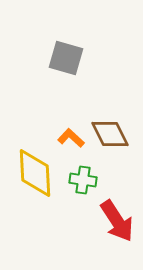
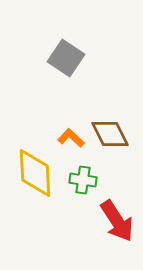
gray square: rotated 18 degrees clockwise
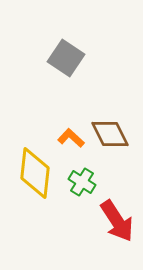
yellow diamond: rotated 9 degrees clockwise
green cross: moved 1 px left, 2 px down; rotated 24 degrees clockwise
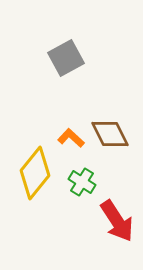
gray square: rotated 27 degrees clockwise
yellow diamond: rotated 33 degrees clockwise
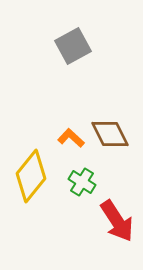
gray square: moved 7 px right, 12 px up
yellow diamond: moved 4 px left, 3 px down
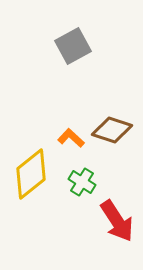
brown diamond: moved 2 px right, 4 px up; rotated 45 degrees counterclockwise
yellow diamond: moved 2 px up; rotated 12 degrees clockwise
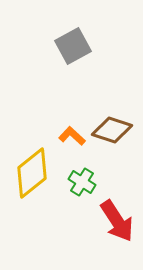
orange L-shape: moved 1 px right, 2 px up
yellow diamond: moved 1 px right, 1 px up
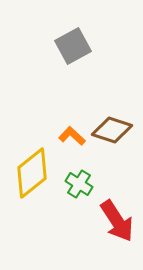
green cross: moved 3 px left, 2 px down
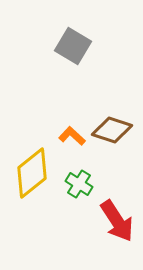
gray square: rotated 30 degrees counterclockwise
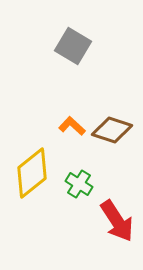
orange L-shape: moved 10 px up
